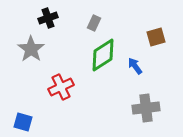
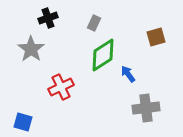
blue arrow: moved 7 px left, 8 px down
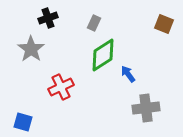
brown square: moved 8 px right, 13 px up; rotated 36 degrees clockwise
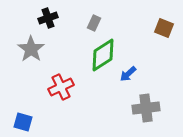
brown square: moved 4 px down
blue arrow: rotated 96 degrees counterclockwise
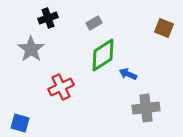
gray rectangle: rotated 35 degrees clockwise
blue arrow: rotated 66 degrees clockwise
blue square: moved 3 px left, 1 px down
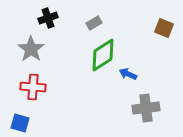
red cross: moved 28 px left; rotated 30 degrees clockwise
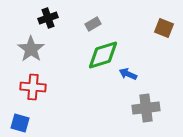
gray rectangle: moved 1 px left, 1 px down
green diamond: rotated 16 degrees clockwise
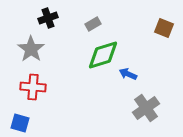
gray cross: rotated 28 degrees counterclockwise
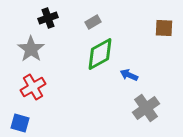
gray rectangle: moved 2 px up
brown square: rotated 18 degrees counterclockwise
green diamond: moved 3 px left, 1 px up; rotated 12 degrees counterclockwise
blue arrow: moved 1 px right, 1 px down
red cross: rotated 35 degrees counterclockwise
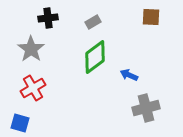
black cross: rotated 12 degrees clockwise
brown square: moved 13 px left, 11 px up
green diamond: moved 5 px left, 3 px down; rotated 8 degrees counterclockwise
red cross: moved 1 px down
gray cross: rotated 20 degrees clockwise
